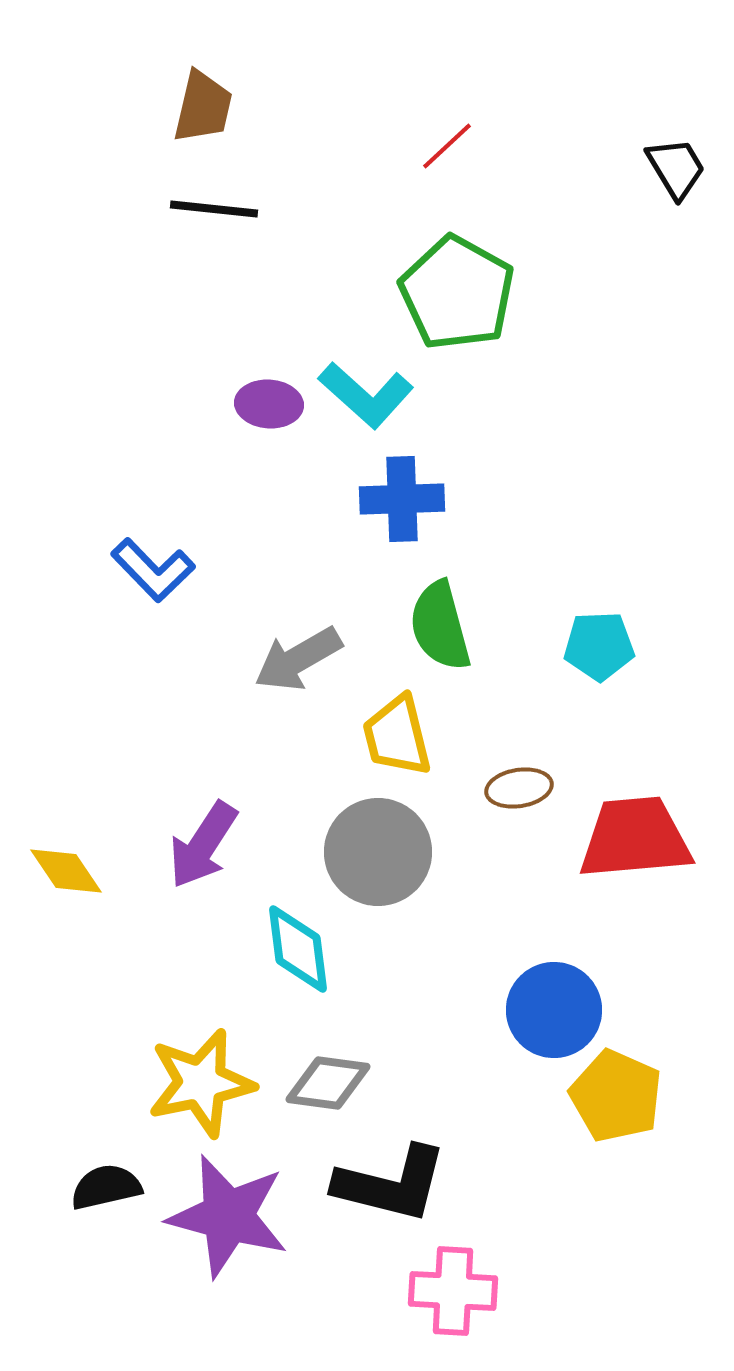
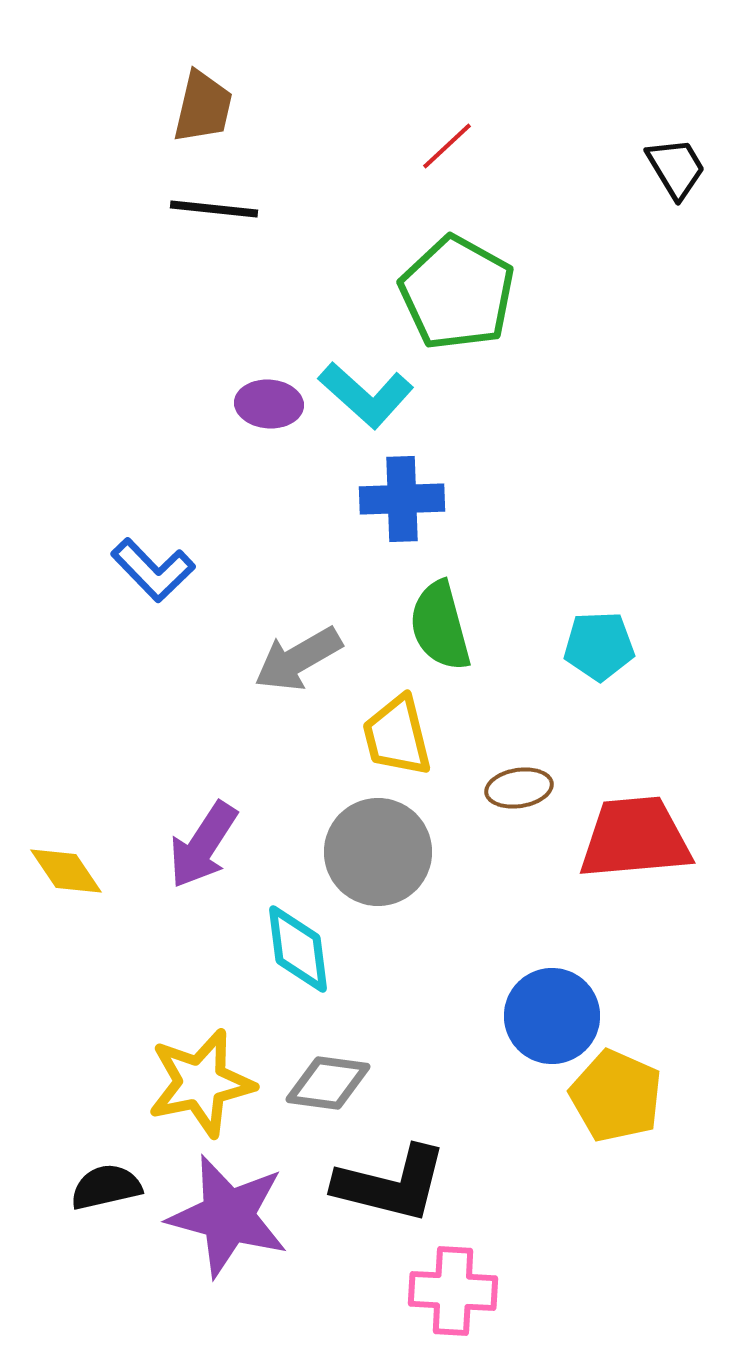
blue circle: moved 2 px left, 6 px down
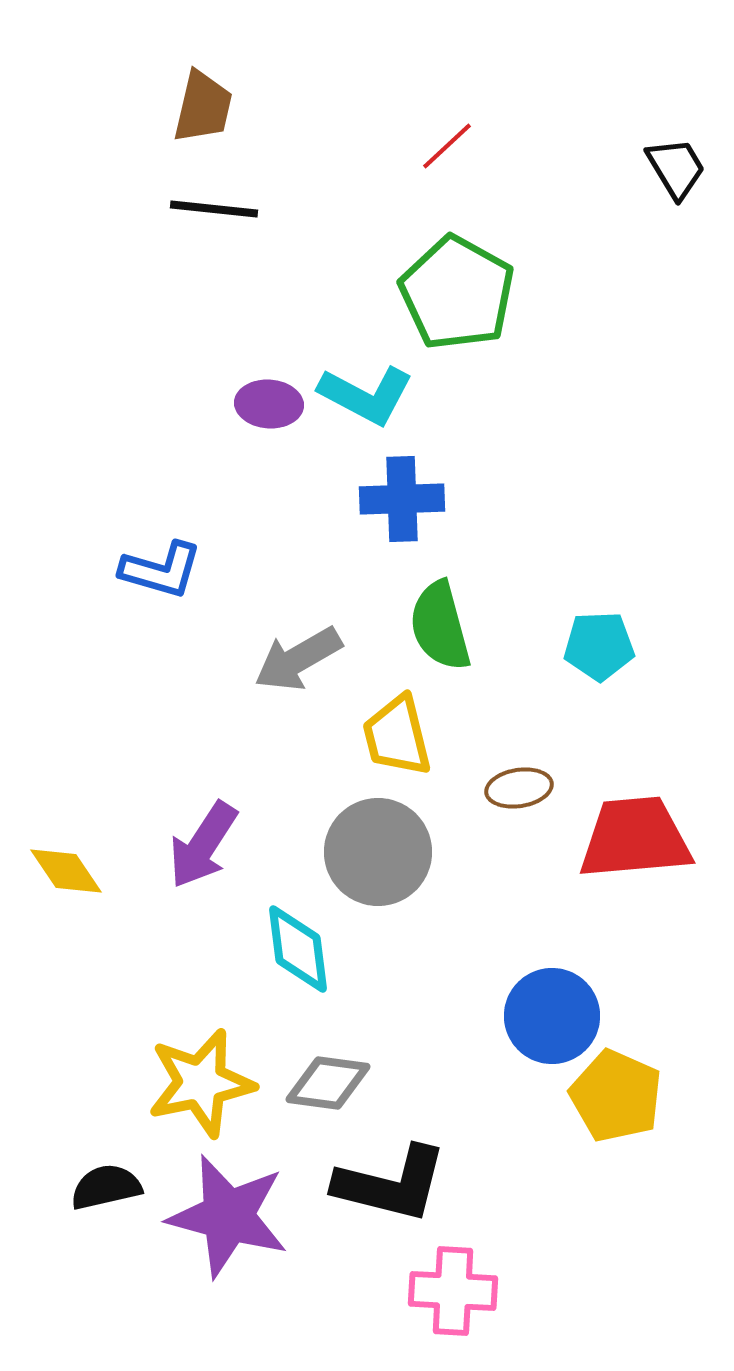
cyan L-shape: rotated 14 degrees counterclockwise
blue L-shape: moved 8 px right; rotated 30 degrees counterclockwise
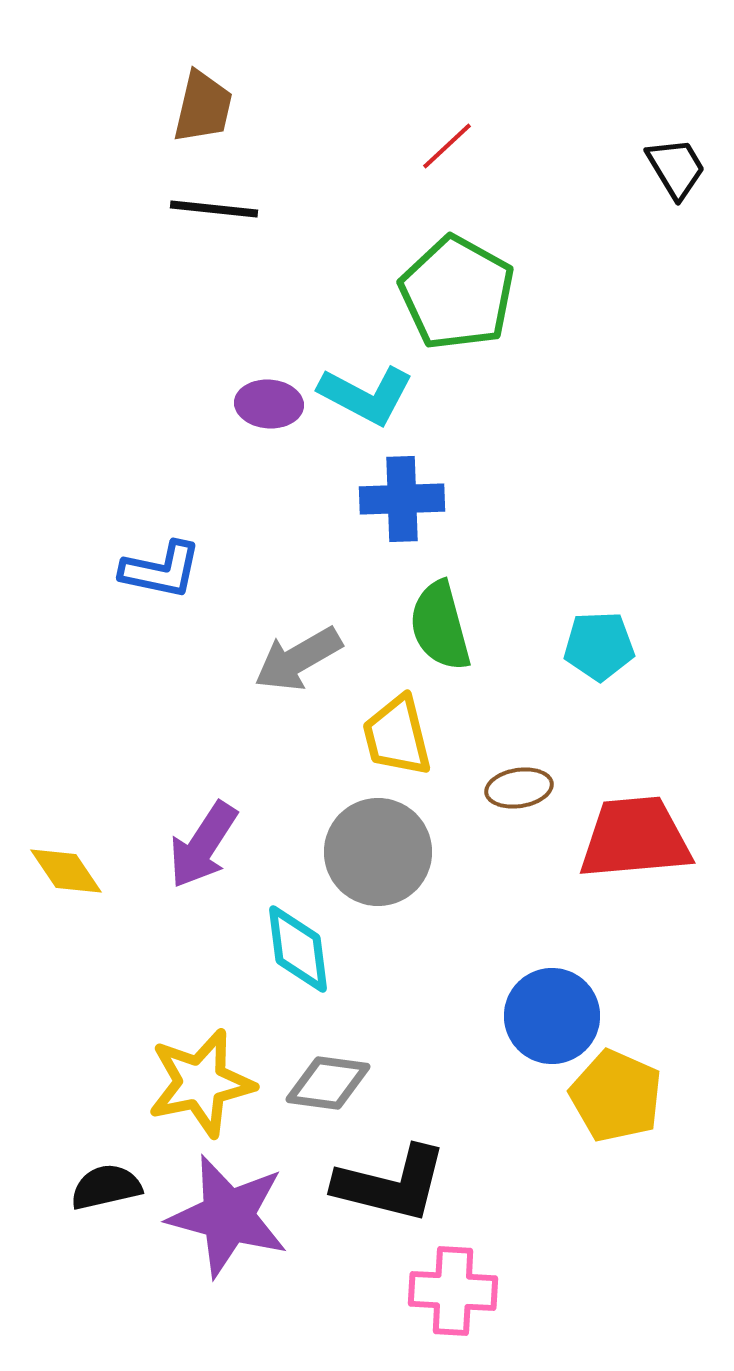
blue L-shape: rotated 4 degrees counterclockwise
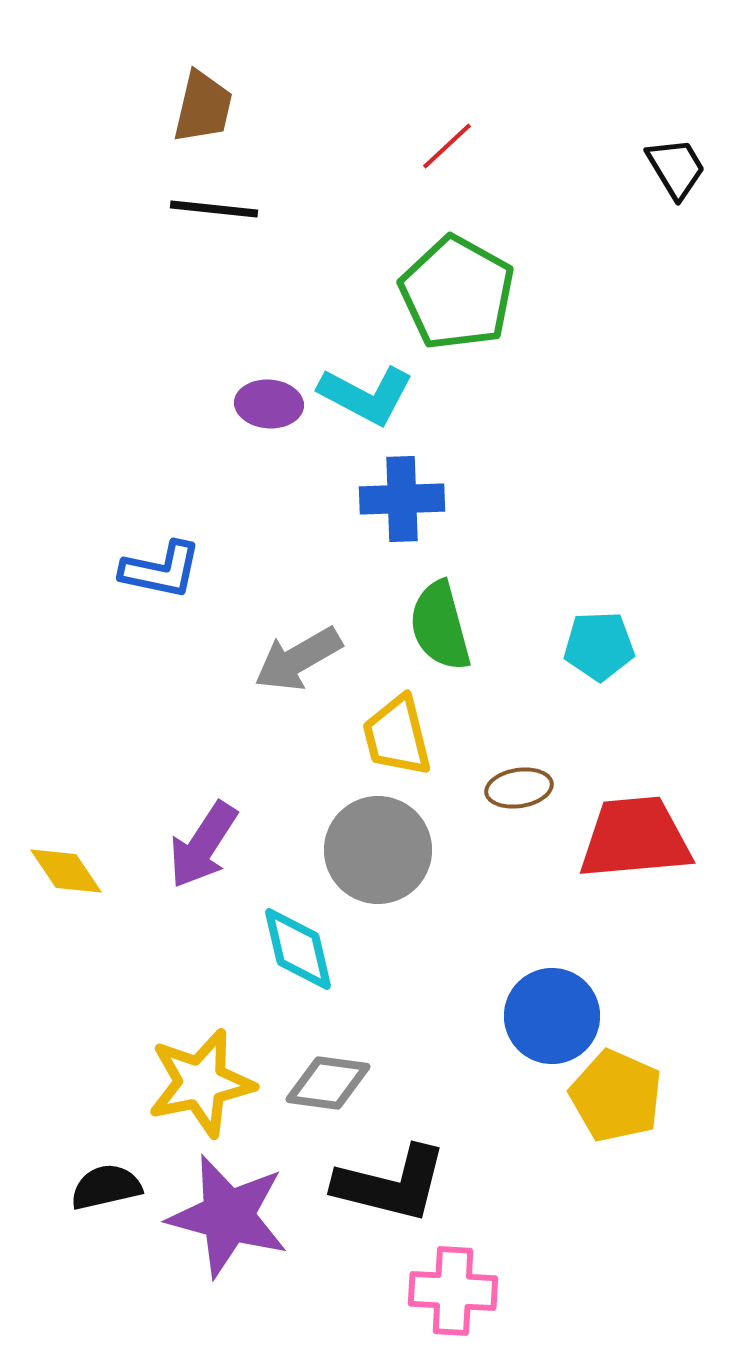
gray circle: moved 2 px up
cyan diamond: rotated 6 degrees counterclockwise
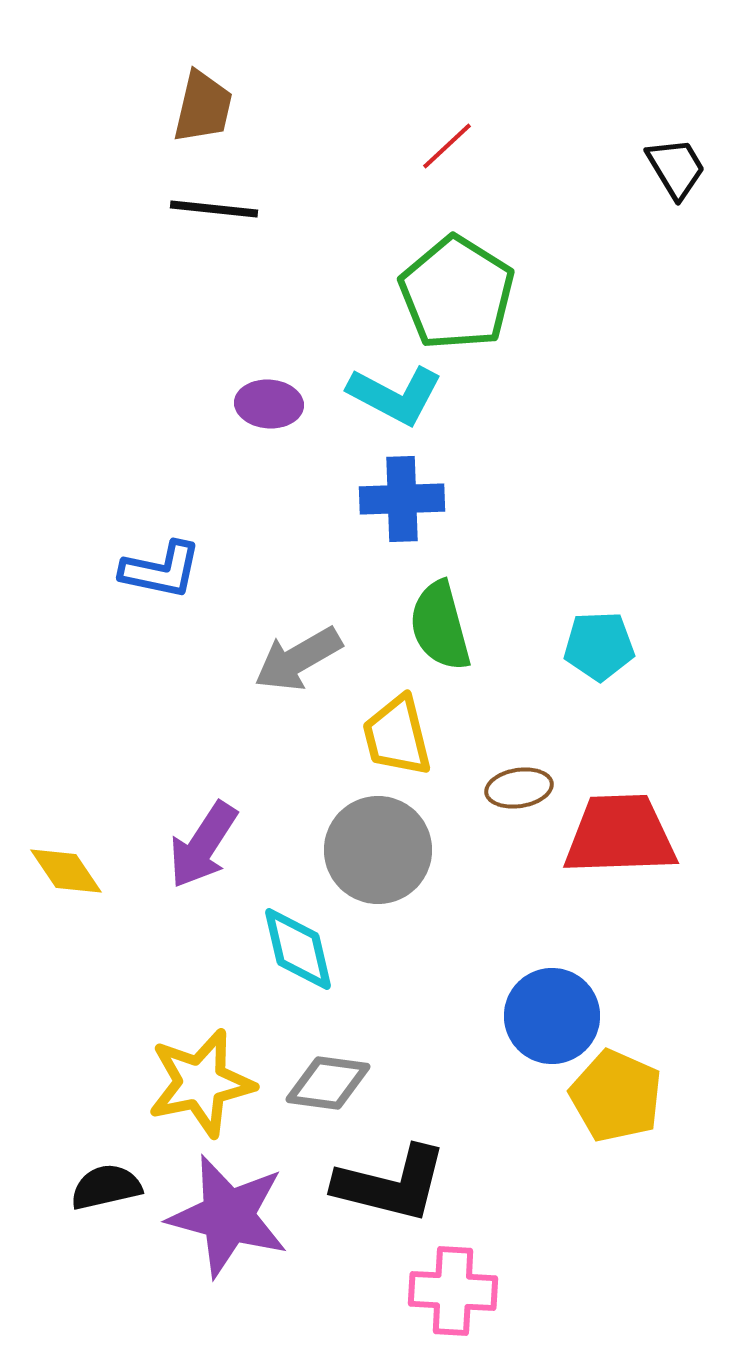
green pentagon: rotated 3 degrees clockwise
cyan L-shape: moved 29 px right
red trapezoid: moved 15 px left, 3 px up; rotated 3 degrees clockwise
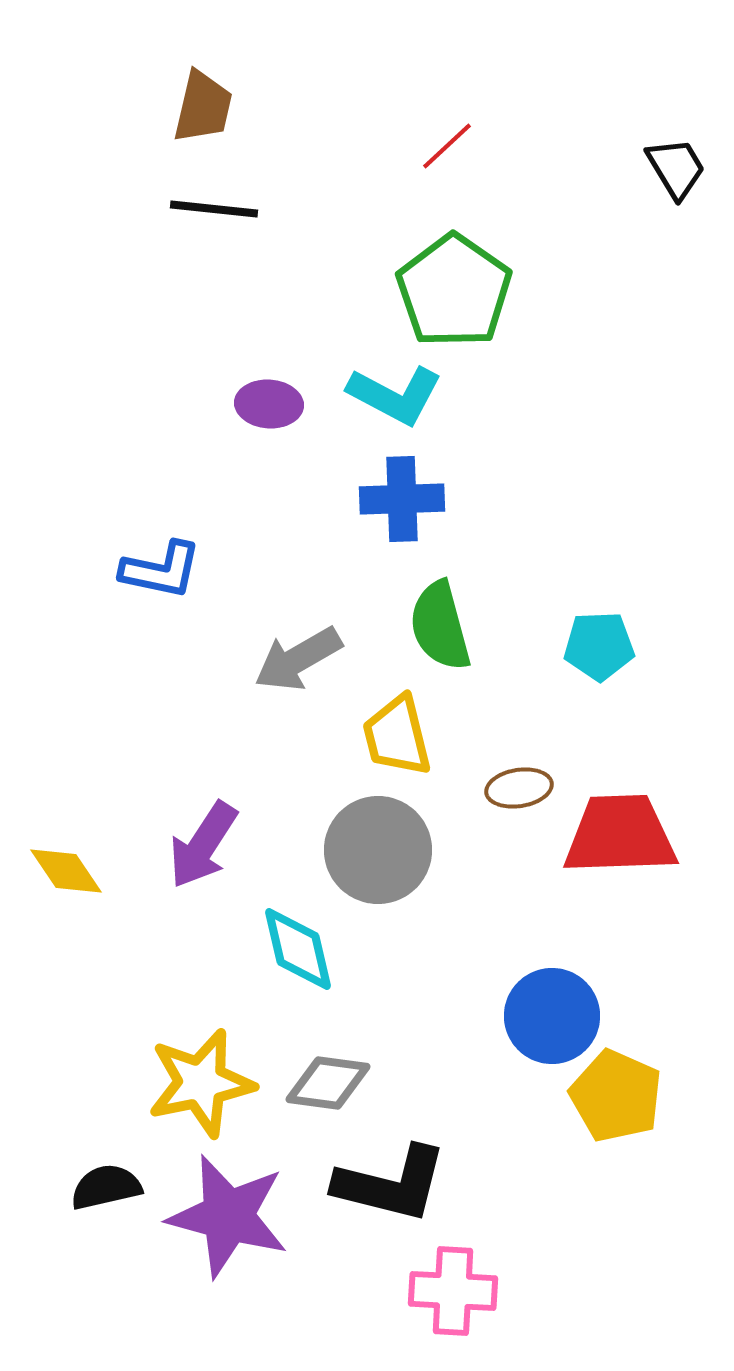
green pentagon: moved 3 px left, 2 px up; rotated 3 degrees clockwise
